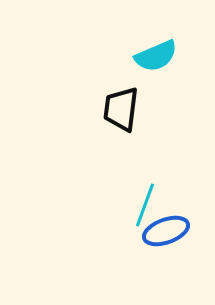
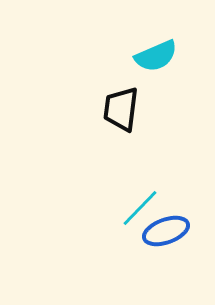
cyan line: moved 5 px left, 3 px down; rotated 24 degrees clockwise
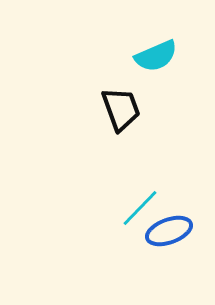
black trapezoid: rotated 153 degrees clockwise
blue ellipse: moved 3 px right
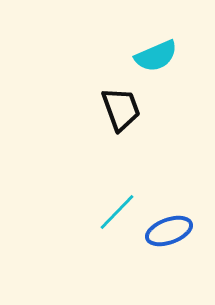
cyan line: moved 23 px left, 4 px down
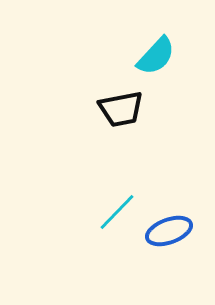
cyan semicircle: rotated 24 degrees counterclockwise
black trapezoid: rotated 99 degrees clockwise
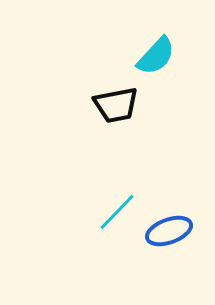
black trapezoid: moved 5 px left, 4 px up
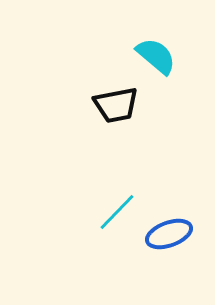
cyan semicircle: rotated 93 degrees counterclockwise
blue ellipse: moved 3 px down
